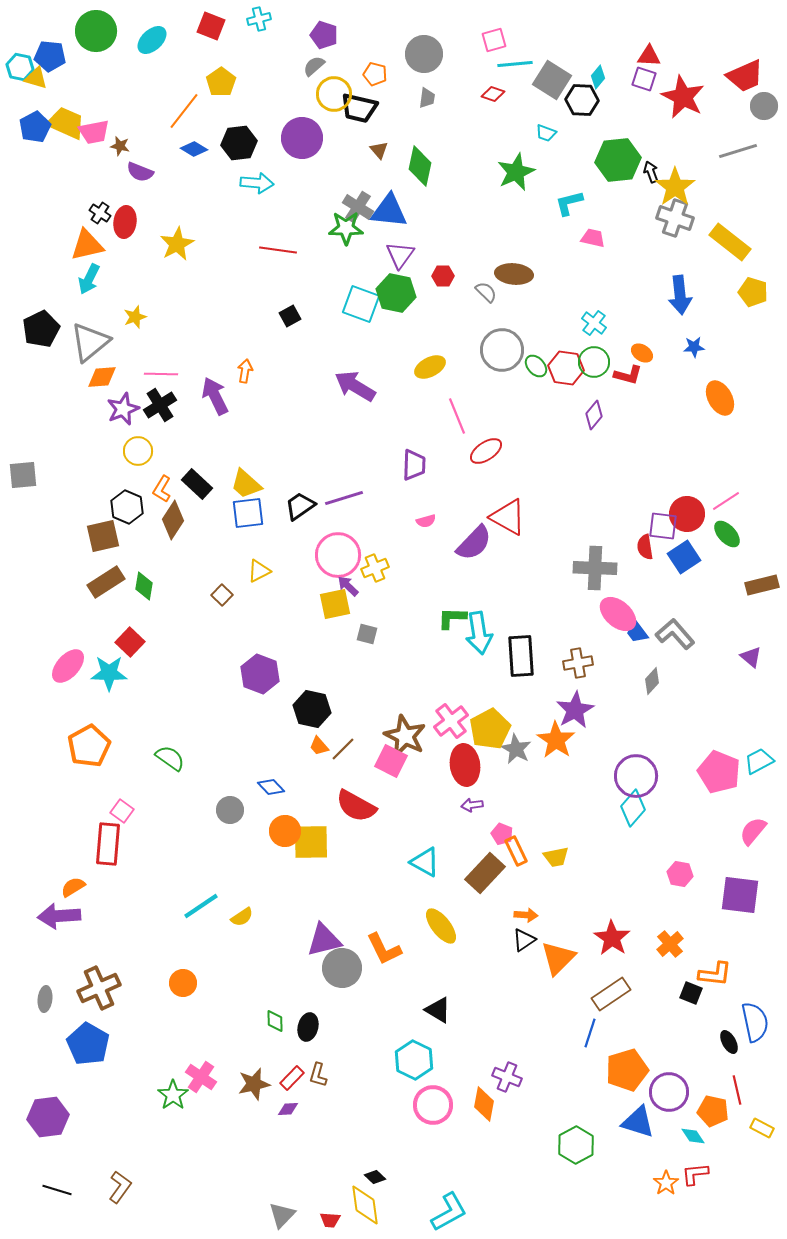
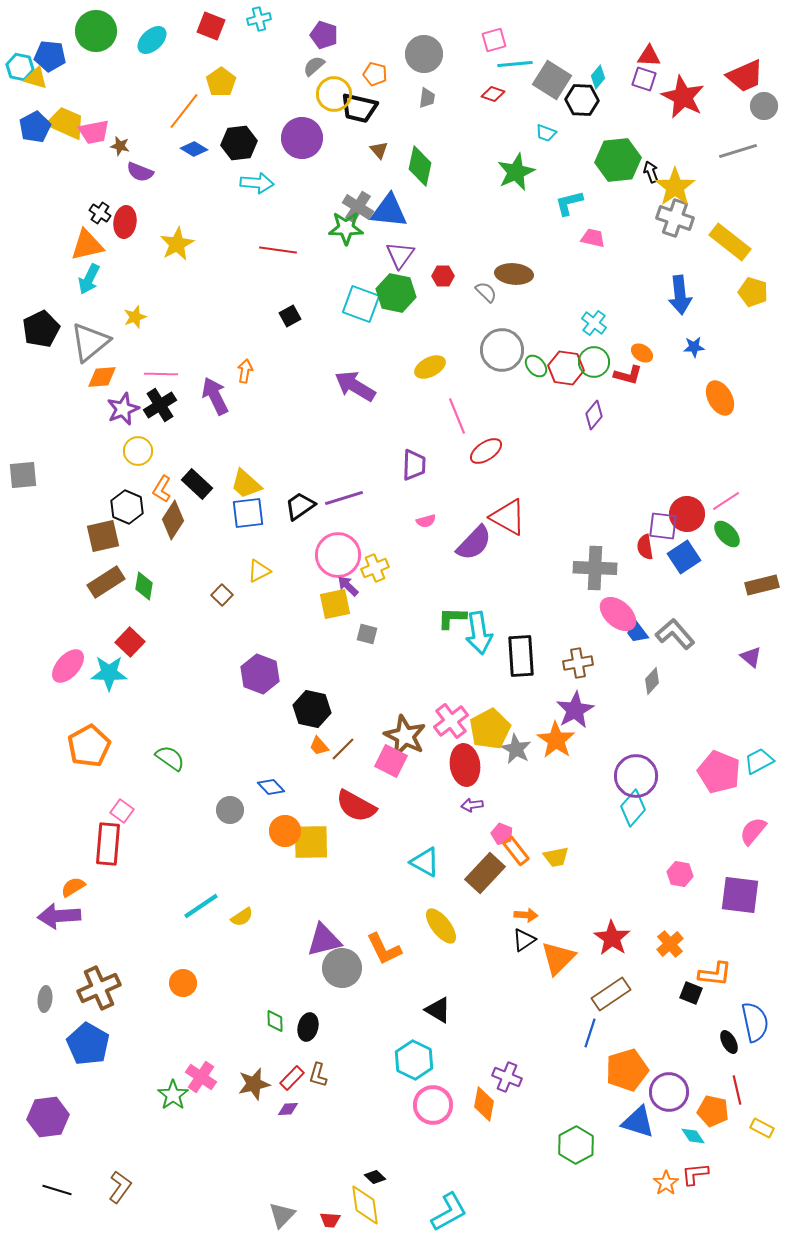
orange rectangle at (516, 851): rotated 12 degrees counterclockwise
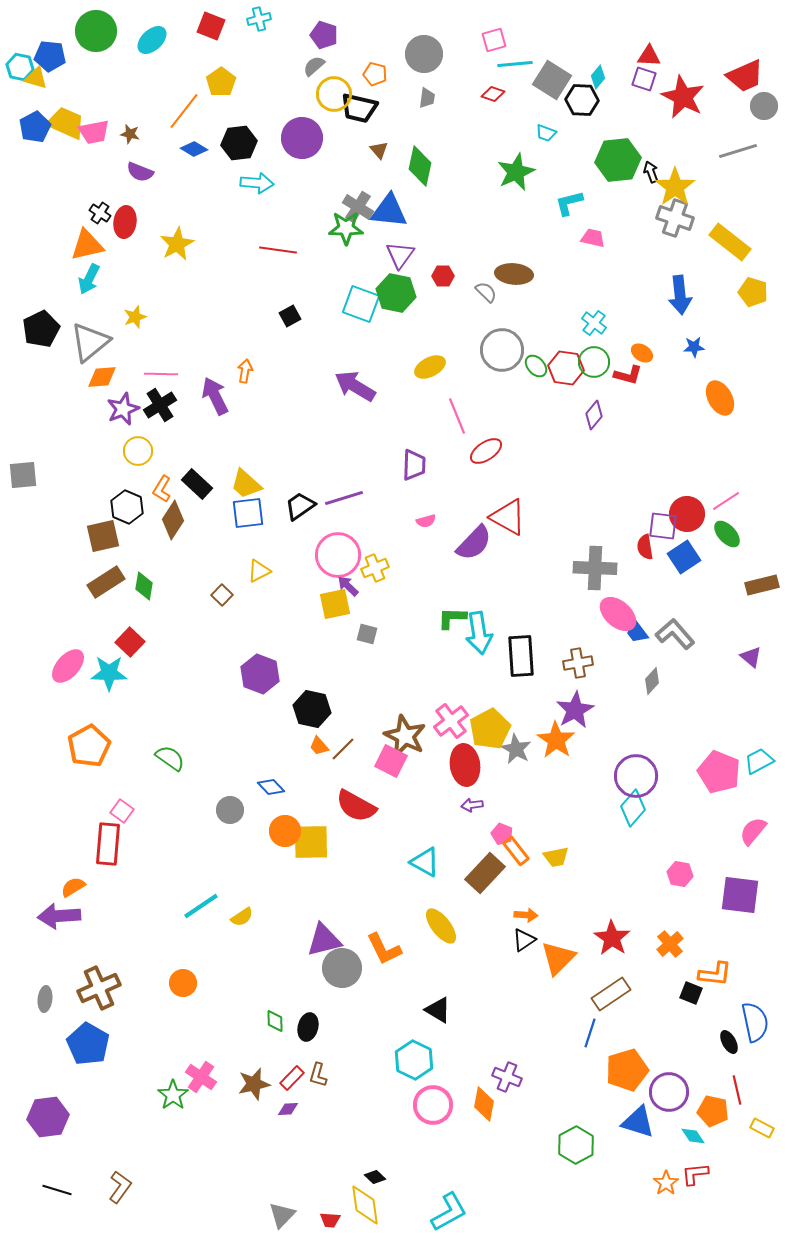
brown star at (120, 146): moved 10 px right, 12 px up
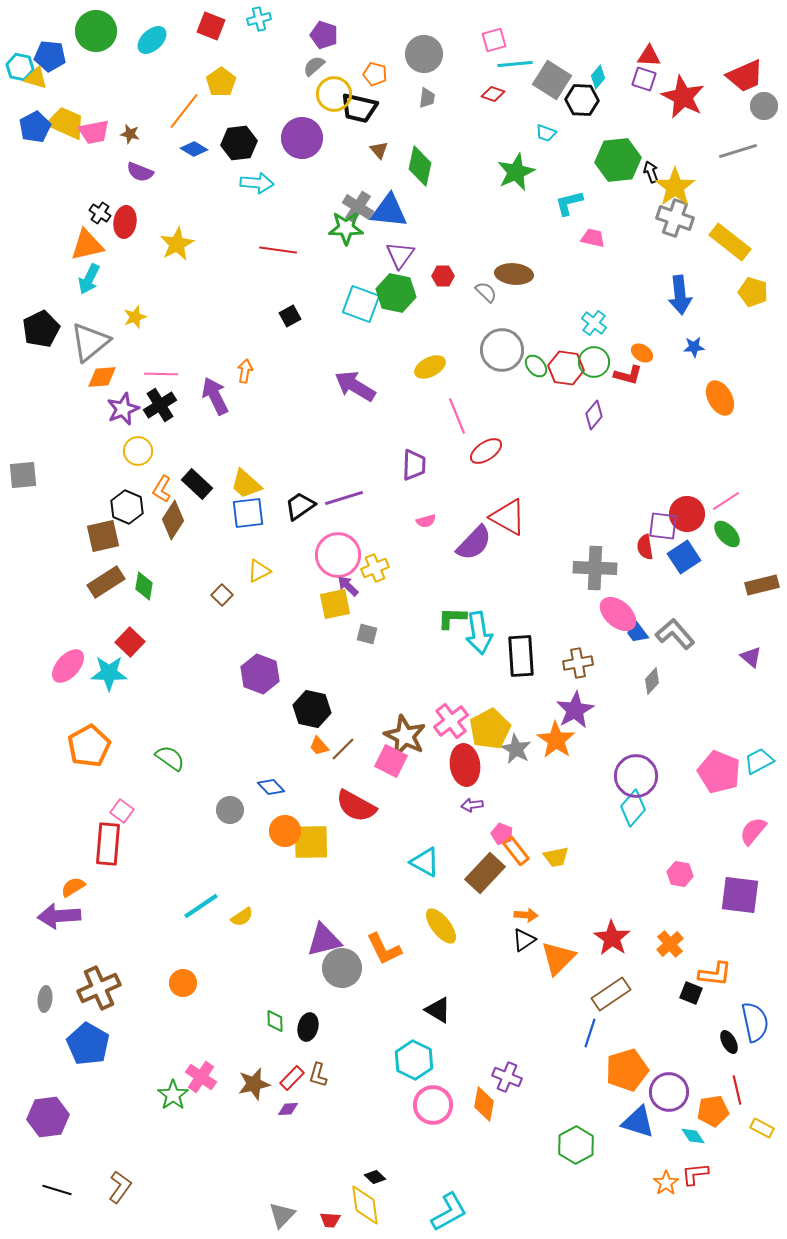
orange pentagon at (713, 1111): rotated 20 degrees counterclockwise
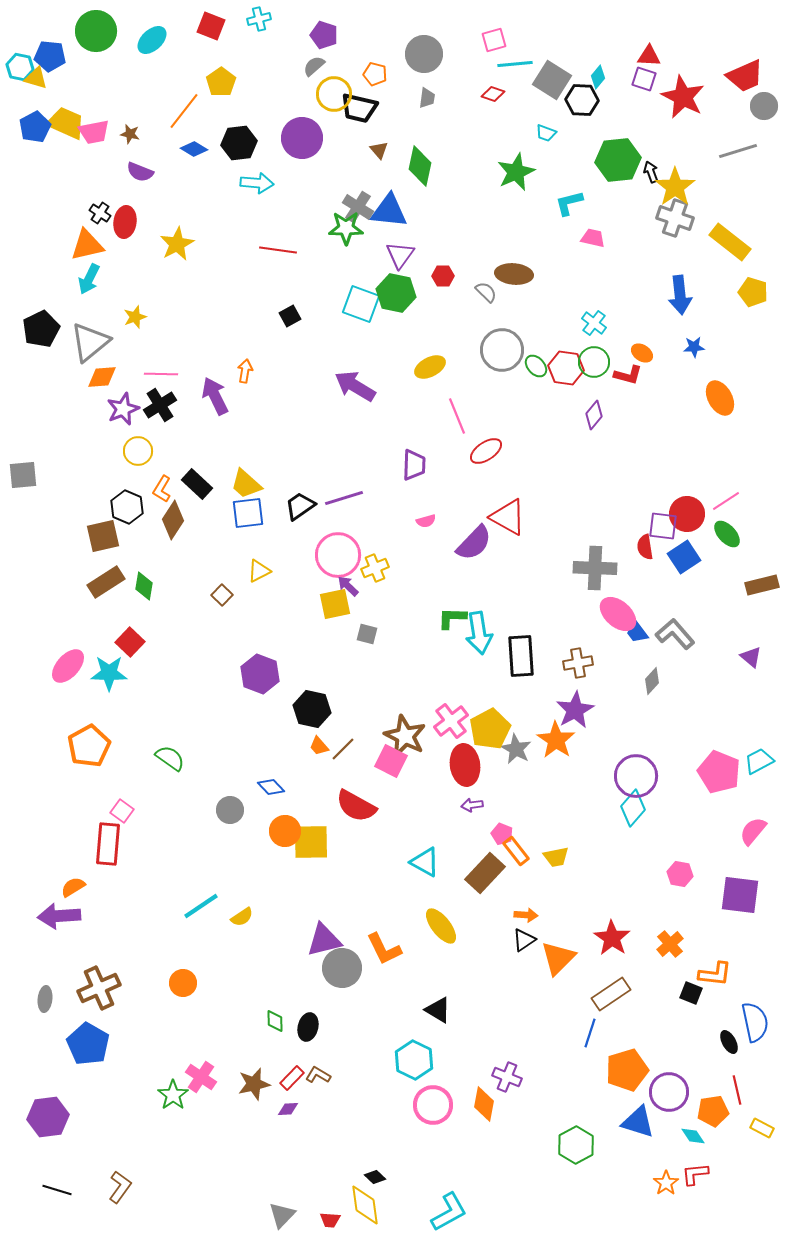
brown L-shape at (318, 1075): rotated 105 degrees clockwise
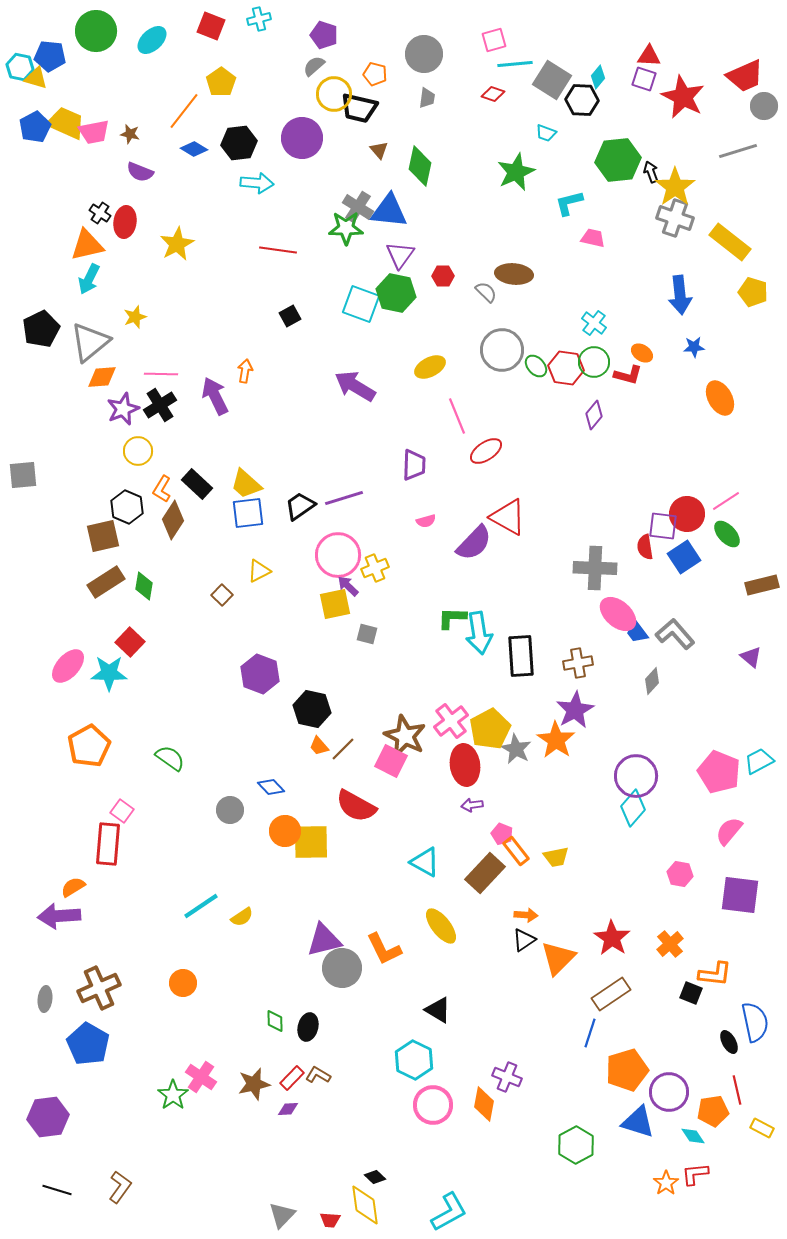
pink semicircle at (753, 831): moved 24 px left
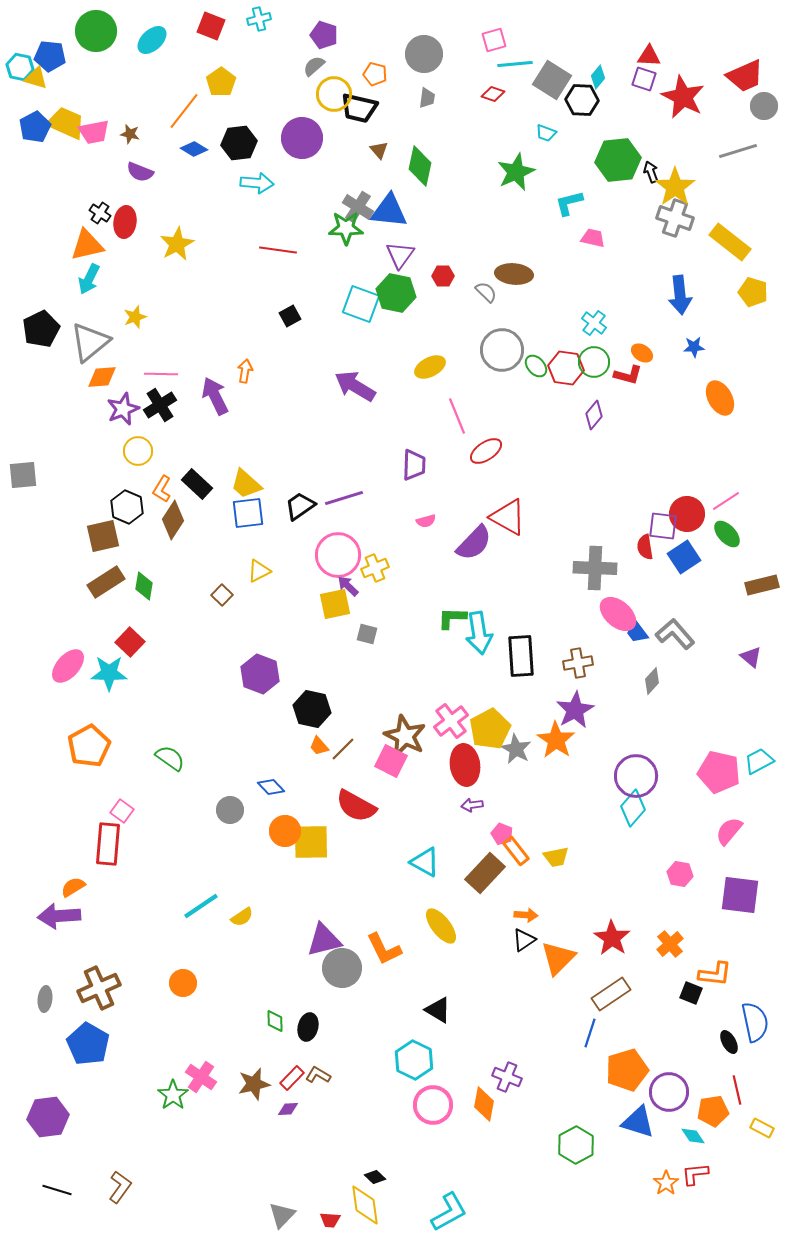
pink pentagon at (719, 772): rotated 9 degrees counterclockwise
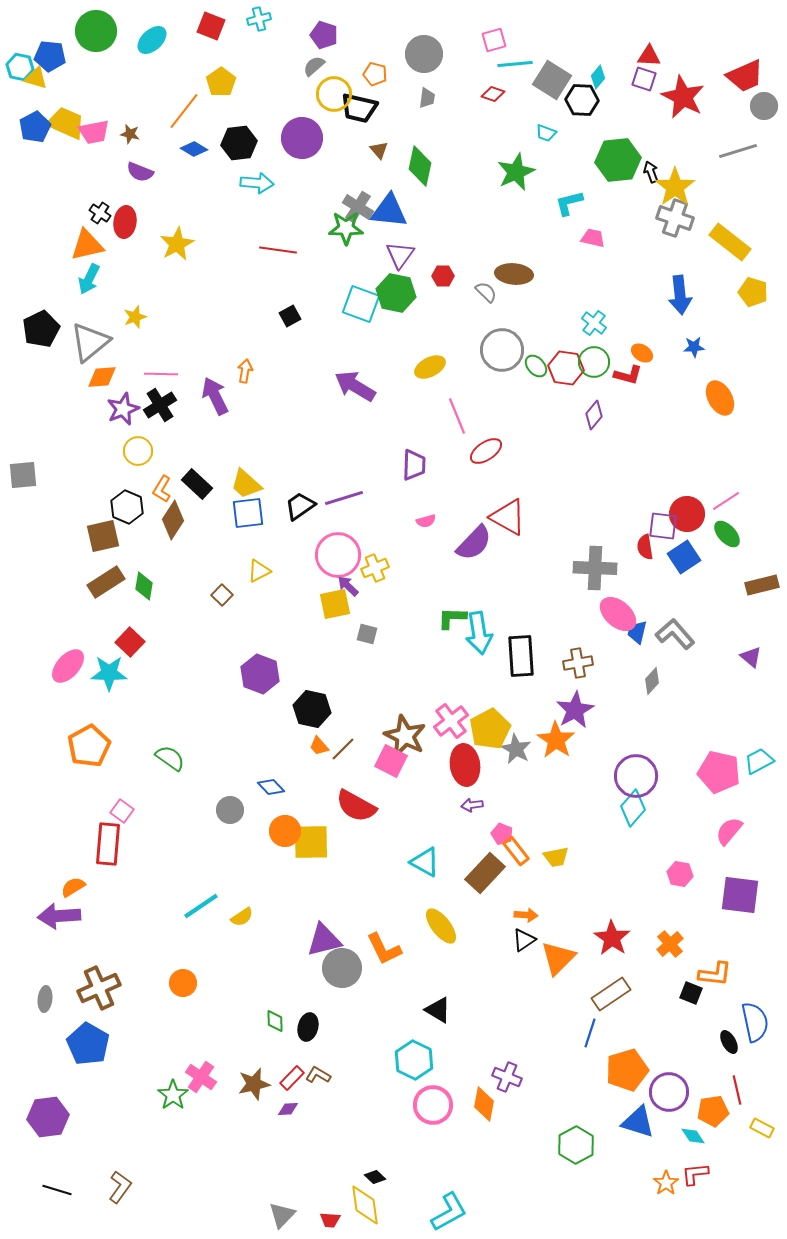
blue trapezoid at (637, 632): rotated 50 degrees clockwise
